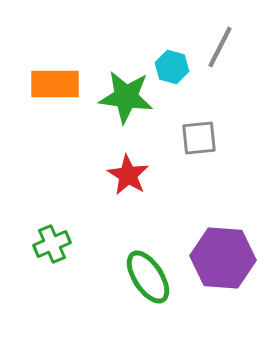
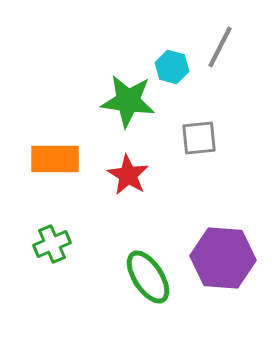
orange rectangle: moved 75 px down
green star: moved 2 px right, 4 px down
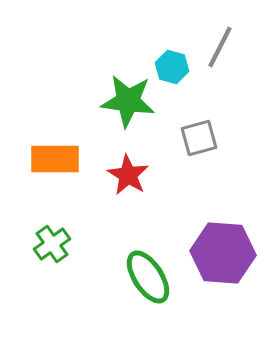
gray square: rotated 9 degrees counterclockwise
green cross: rotated 12 degrees counterclockwise
purple hexagon: moved 5 px up
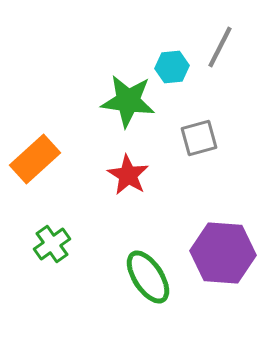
cyan hexagon: rotated 20 degrees counterclockwise
orange rectangle: moved 20 px left; rotated 42 degrees counterclockwise
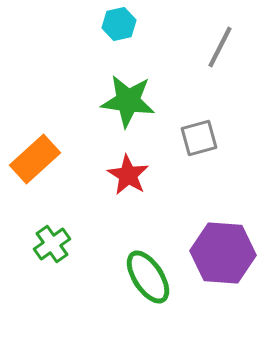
cyan hexagon: moved 53 px left, 43 px up; rotated 8 degrees counterclockwise
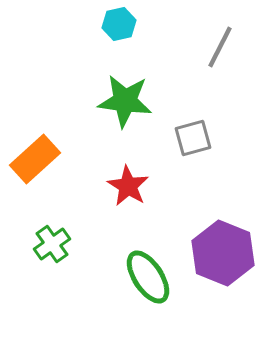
green star: moved 3 px left
gray square: moved 6 px left
red star: moved 11 px down
purple hexagon: rotated 18 degrees clockwise
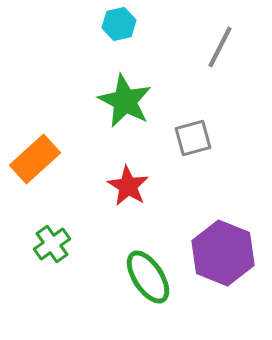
green star: rotated 20 degrees clockwise
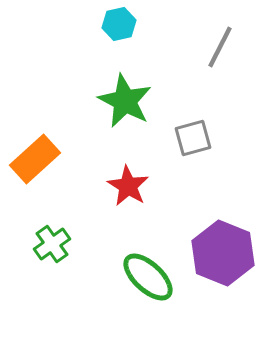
green ellipse: rotated 14 degrees counterclockwise
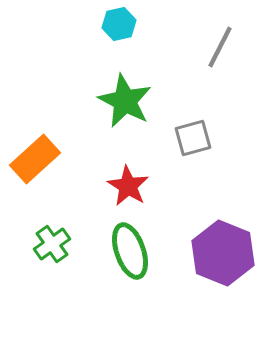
green ellipse: moved 18 px left, 26 px up; rotated 28 degrees clockwise
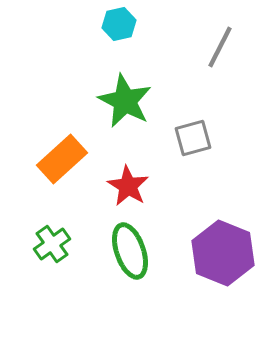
orange rectangle: moved 27 px right
